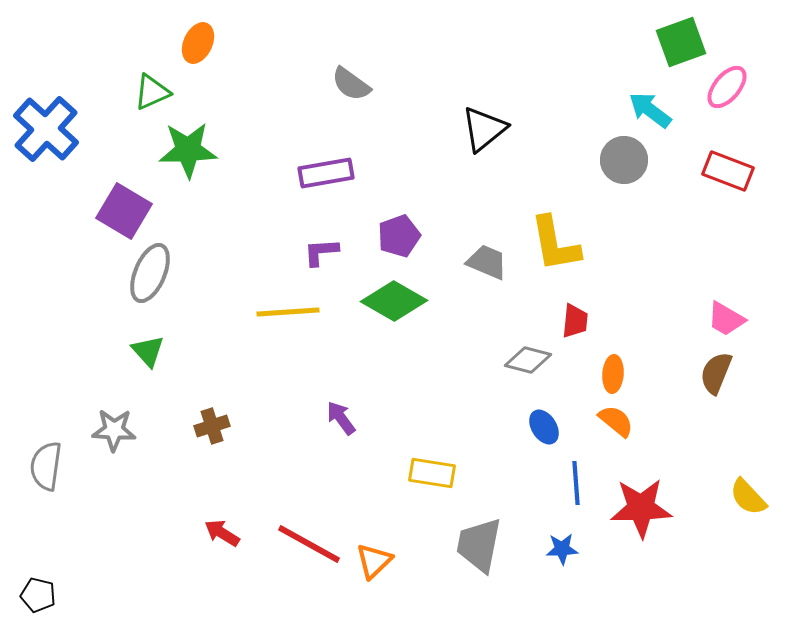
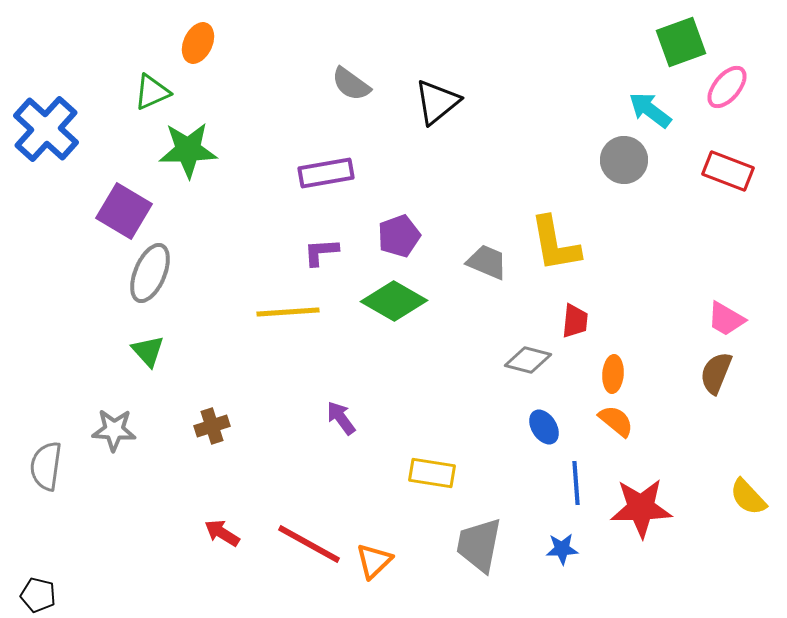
black triangle at (484, 129): moved 47 px left, 27 px up
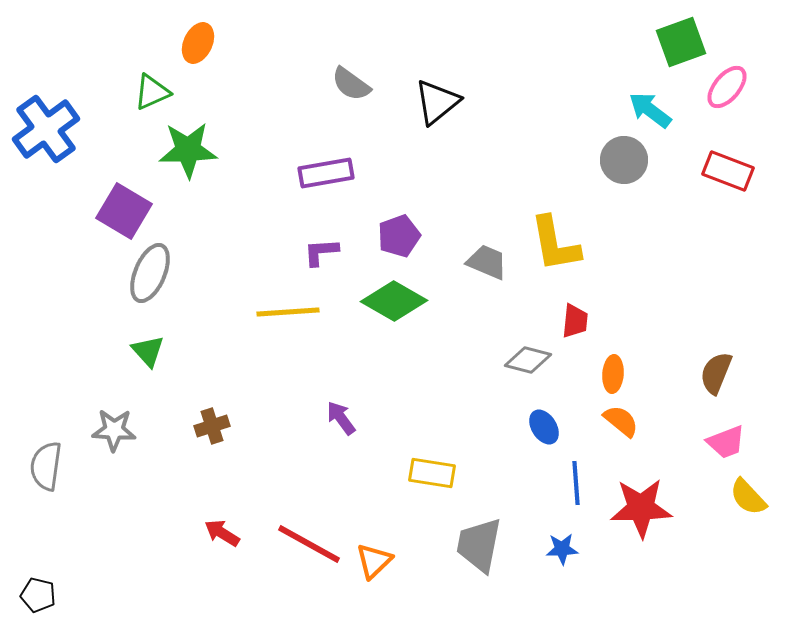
blue cross at (46, 129): rotated 12 degrees clockwise
pink trapezoid at (726, 319): moved 123 px down; rotated 51 degrees counterclockwise
orange semicircle at (616, 421): moved 5 px right
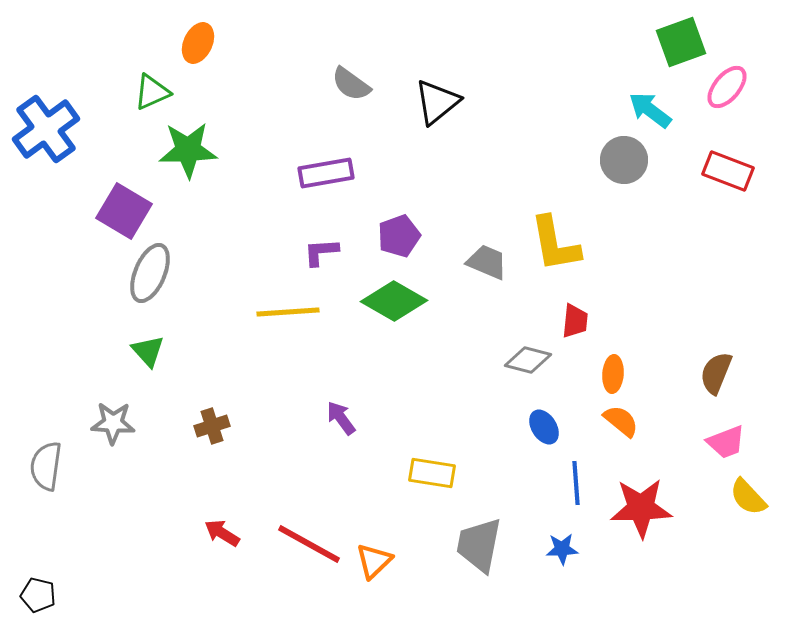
gray star at (114, 430): moved 1 px left, 7 px up
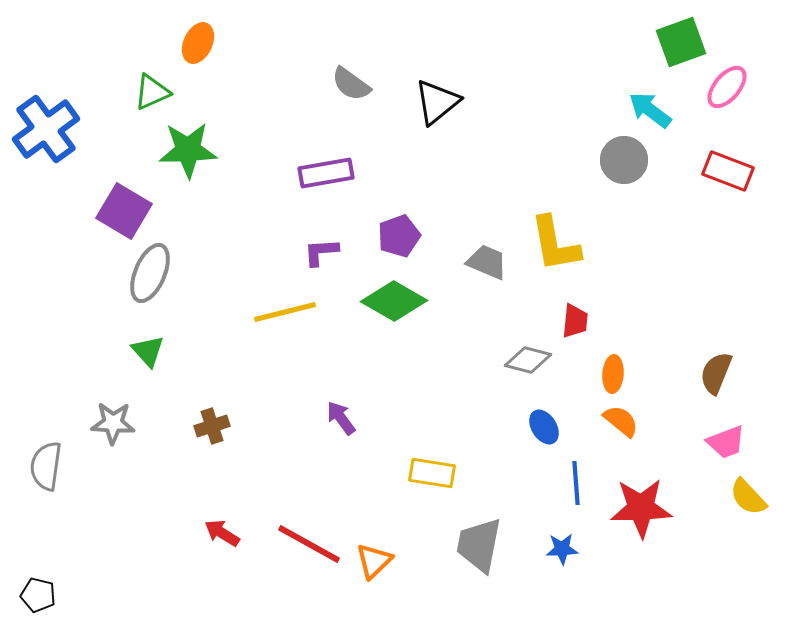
yellow line at (288, 312): moved 3 px left; rotated 10 degrees counterclockwise
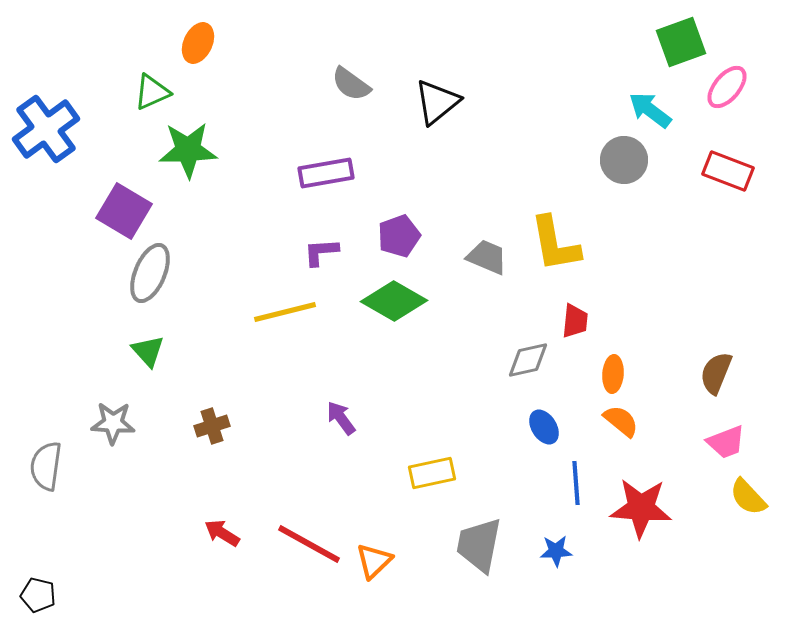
gray trapezoid at (487, 262): moved 5 px up
gray diamond at (528, 360): rotated 27 degrees counterclockwise
yellow rectangle at (432, 473): rotated 21 degrees counterclockwise
red star at (641, 508): rotated 6 degrees clockwise
blue star at (562, 549): moved 6 px left, 2 px down
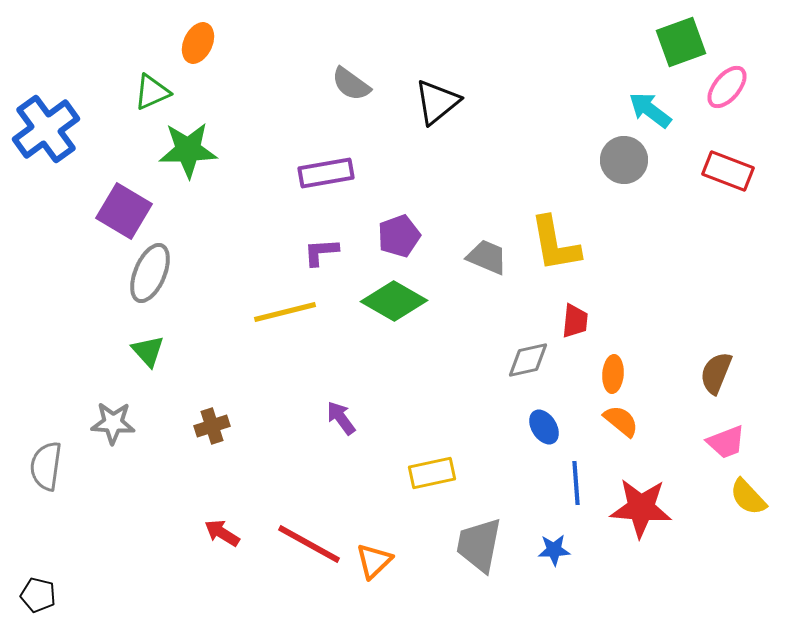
blue star at (556, 551): moved 2 px left, 1 px up
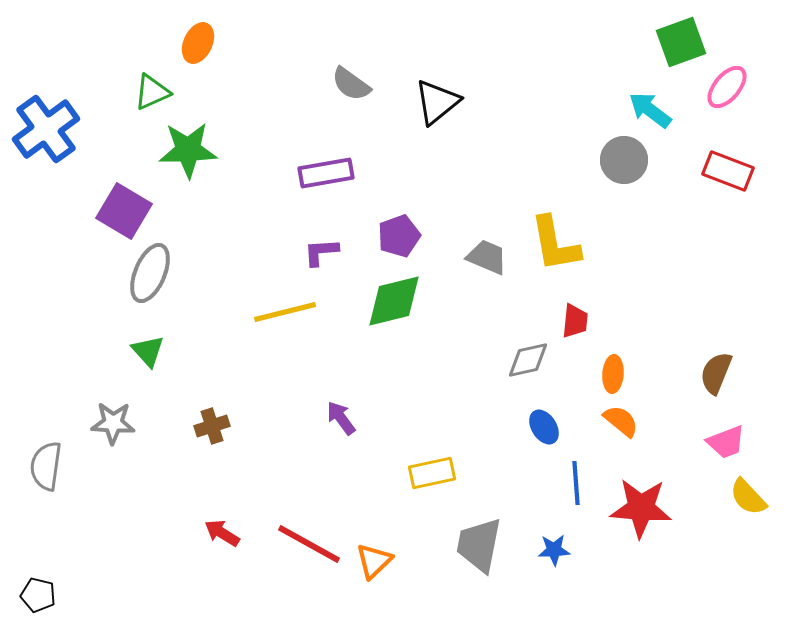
green diamond at (394, 301): rotated 44 degrees counterclockwise
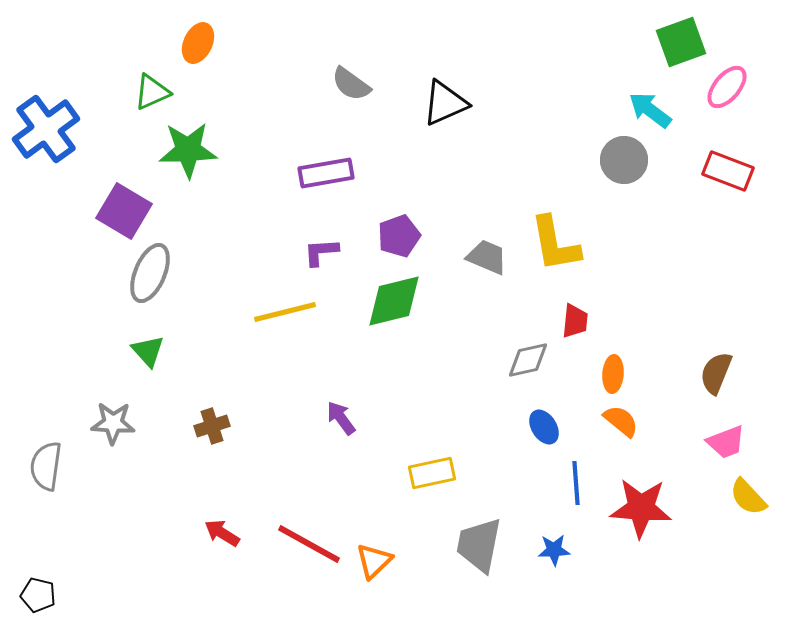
black triangle at (437, 102): moved 8 px right, 1 px down; rotated 15 degrees clockwise
